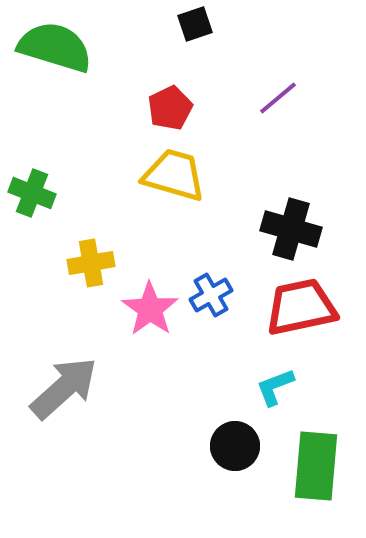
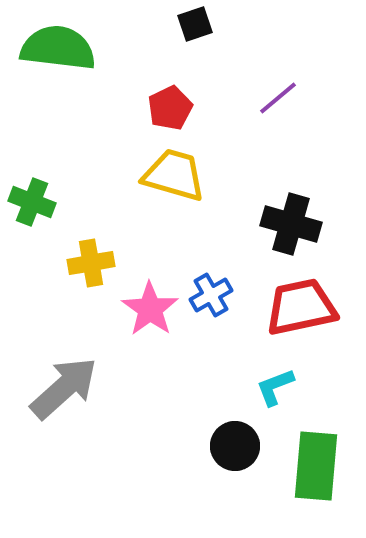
green semicircle: moved 3 px right, 1 px down; rotated 10 degrees counterclockwise
green cross: moved 9 px down
black cross: moved 5 px up
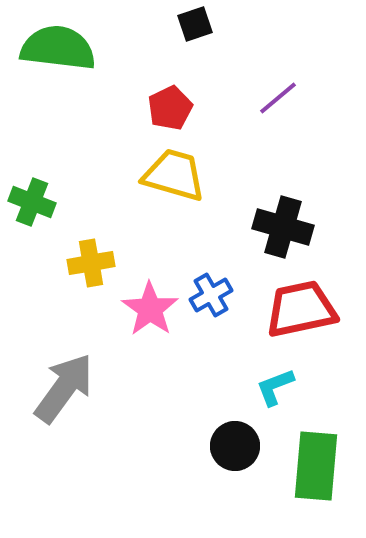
black cross: moved 8 px left, 3 px down
red trapezoid: moved 2 px down
gray arrow: rotated 12 degrees counterclockwise
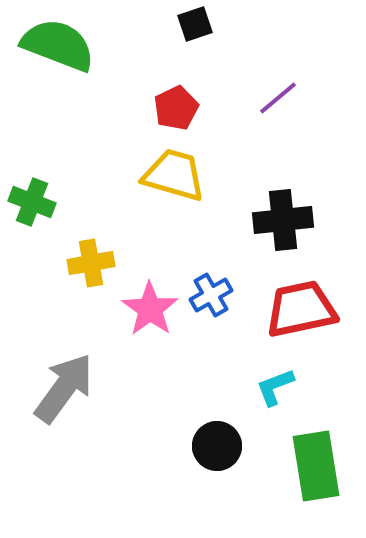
green semicircle: moved 3 px up; rotated 14 degrees clockwise
red pentagon: moved 6 px right
black cross: moved 7 px up; rotated 22 degrees counterclockwise
black circle: moved 18 px left
green rectangle: rotated 14 degrees counterclockwise
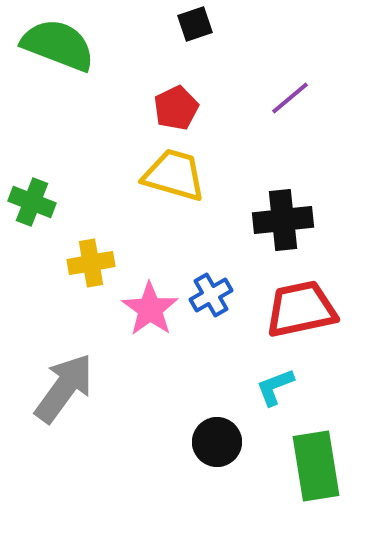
purple line: moved 12 px right
black circle: moved 4 px up
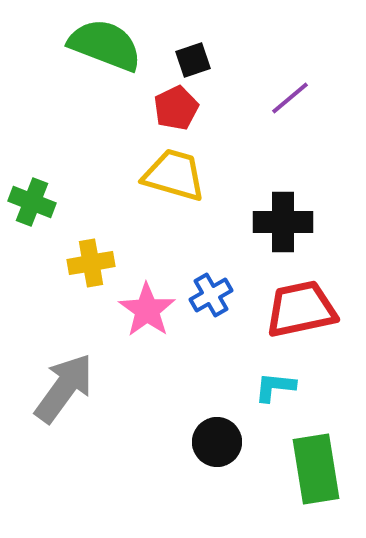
black square: moved 2 px left, 36 px down
green semicircle: moved 47 px right
black cross: moved 2 px down; rotated 6 degrees clockwise
pink star: moved 3 px left, 1 px down
cyan L-shape: rotated 27 degrees clockwise
green rectangle: moved 3 px down
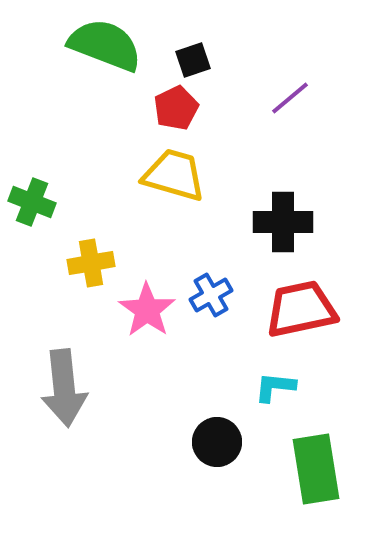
gray arrow: rotated 138 degrees clockwise
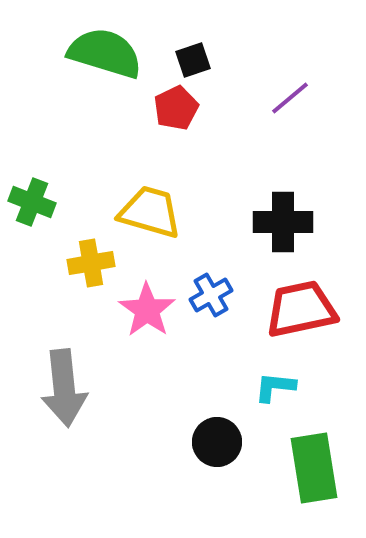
green semicircle: moved 8 px down; rotated 4 degrees counterclockwise
yellow trapezoid: moved 24 px left, 37 px down
green rectangle: moved 2 px left, 1 px up
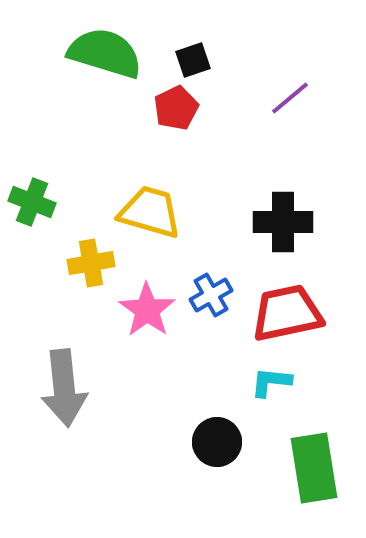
red trapezoid: moved 14 px left, 4 px down
cyan L-shape: moved 4 px left, 5 px up
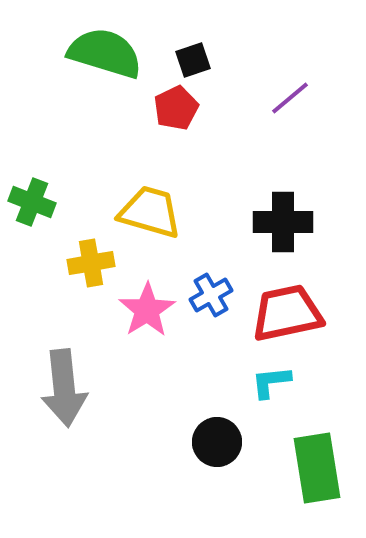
pink star: rotated 4 degrees clockwise
cyan L-shape: rotated 12 degrees counterclockwise
green rectangle: moved 3 px right
